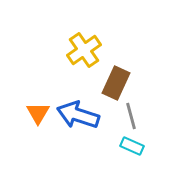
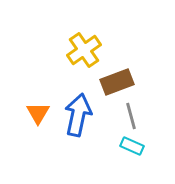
brown rectangle: moved 1 px right, 1 px up; rotated 44 degrees clockwise
blue arrow: rotated 84 degrees clockwise
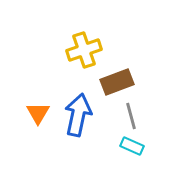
yellow cross: rotated 16 degrees clockwise
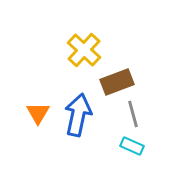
yellow cross: rotated 28 degrees counterclockwise
gray line: moved 2 px right, 2 px up
